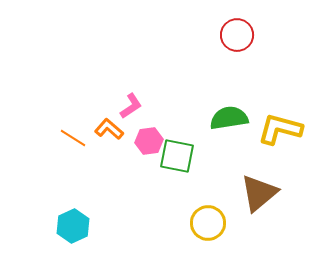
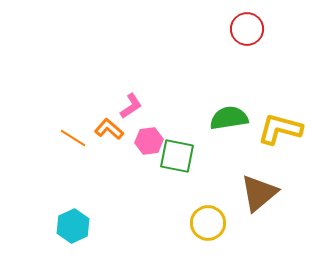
red circle: moved 10 px right, 6 px up
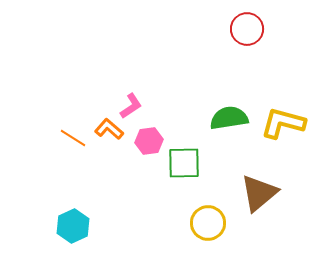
yellow L-shape: moved 3 px right, 6 px up
green square: moved 7 px right, 7 px down; rotated 12 degrees counterclockwise
